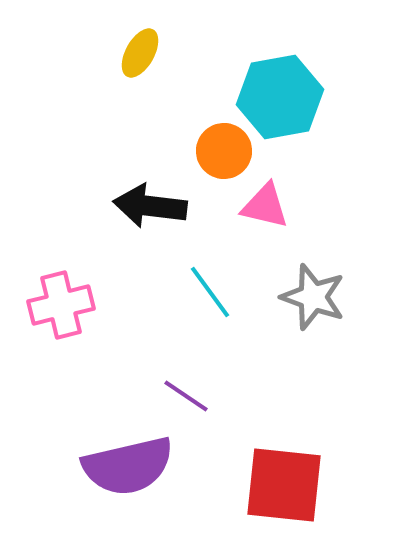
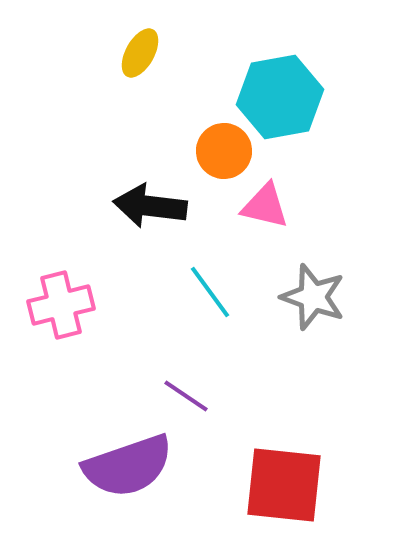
purple semicircle: rotated 6 degrees counterclockwise
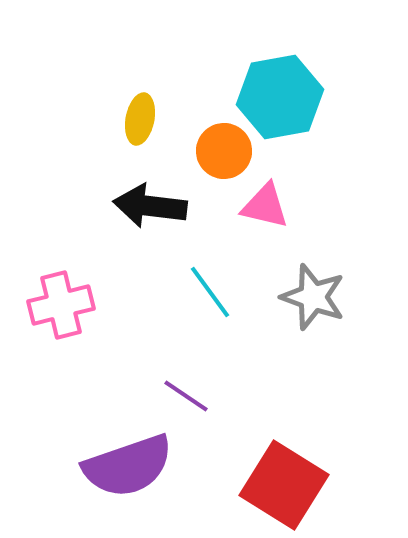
yellow ellipse: moved 66 px down; rotated 18 degrees counterclockwise
red square: rotated 26 degrees clockwise
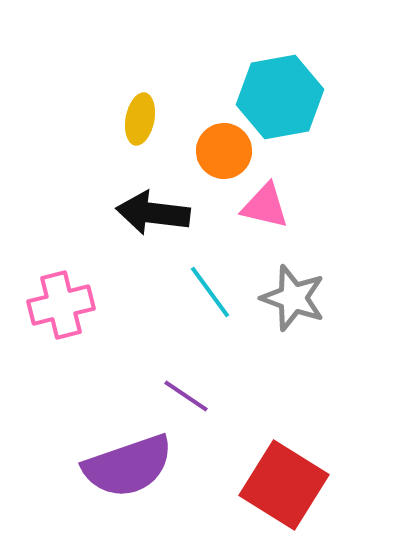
black arrow: moved 3 px right, 7 px down
gray star: moved 20 px left, 1 px down
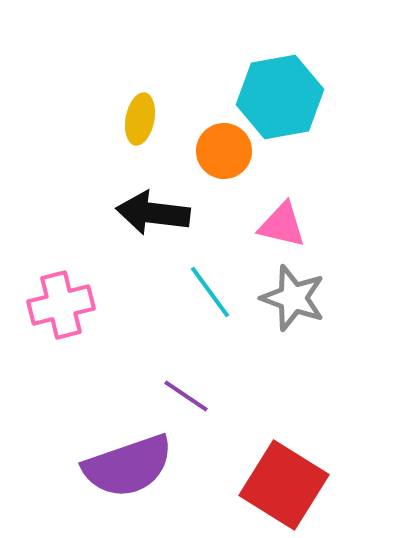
pink triangle: moved 17 px right, 19 px down
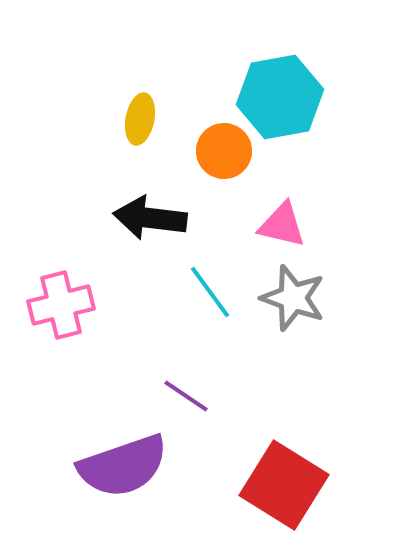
black arrow: moved 3 px left, 5 px down
purple semicircle: moved 5 px left
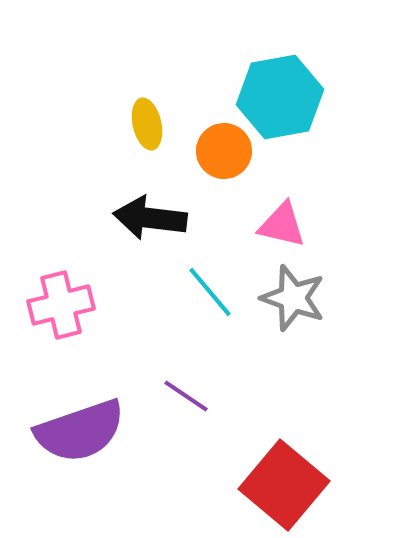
yellow ellipse: moved 7 px right, 5 px down; rotated 24 degrees counterclockwise
cyan line: rotated 4 degrees counterclockwise
purple semicircle: moved 43 px left, 35 px up
red square: rotated 8 degrees clockwise
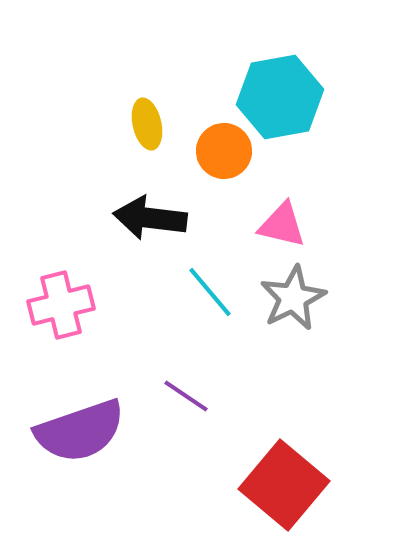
gray star: rotated 26 degrees clockwise
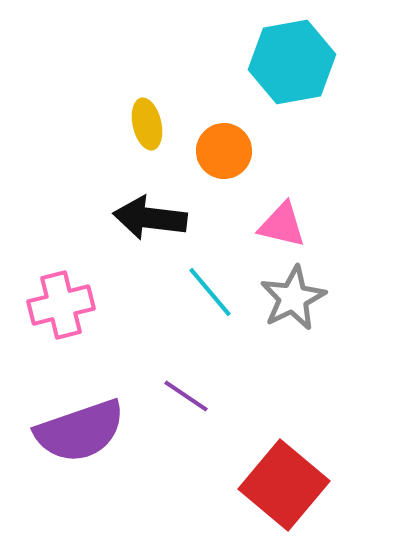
cyan hexagon: moved 12 px right, 35 px up
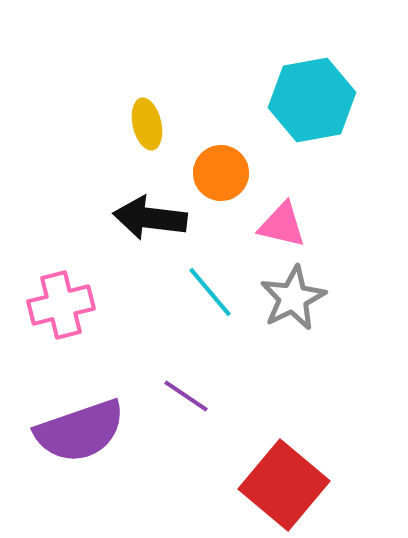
cyan hexagon: moved 20 px right, 38 px down
orange circle: moved 3 px left, 22 px down
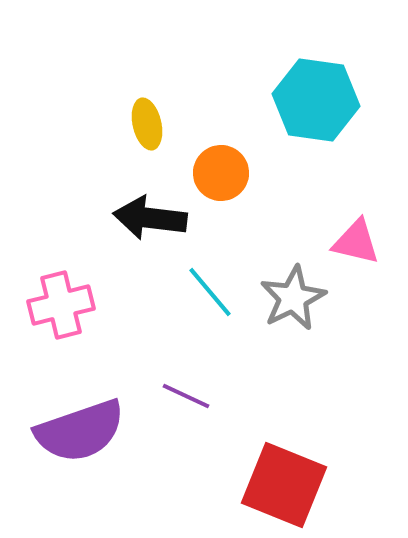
cyan hexagon: moved 4 px right; rotated 18 degrees clockwise
pink triangle: moved 74 px right, 17 px down
purple line: rotated 9 degrees counterclockwise
red square: rotated 18 degrees counterclockwise
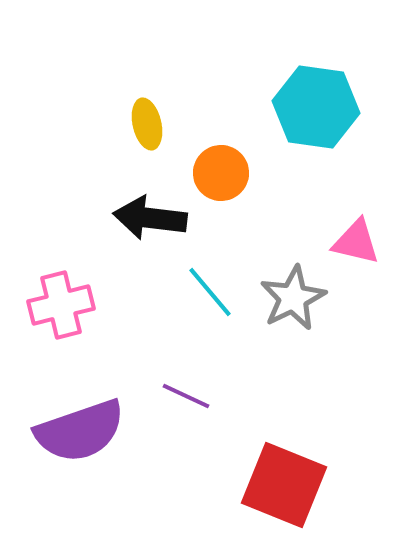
cyan hexagon: moved 7 px down
